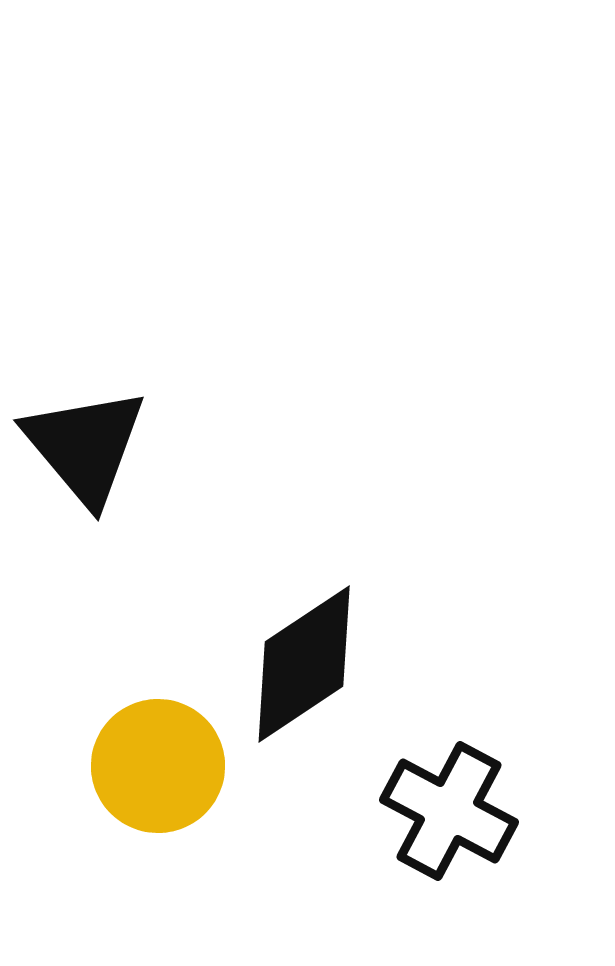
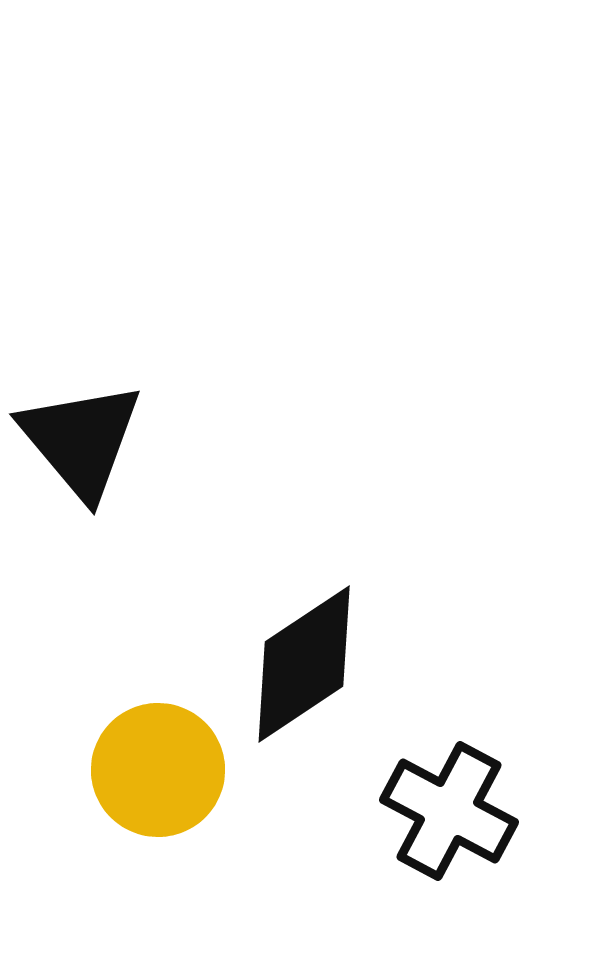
black triangle: moved 4 px left, 6 px up
yellow circle: moved 4 px down
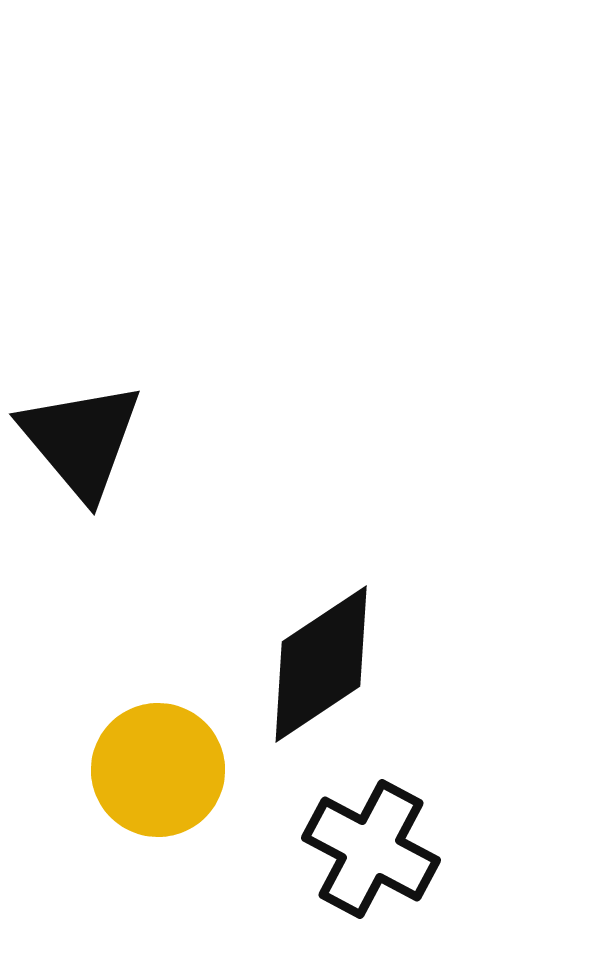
black diamond: moved 17 px right
black cross: moved 78 px left, 38 px down
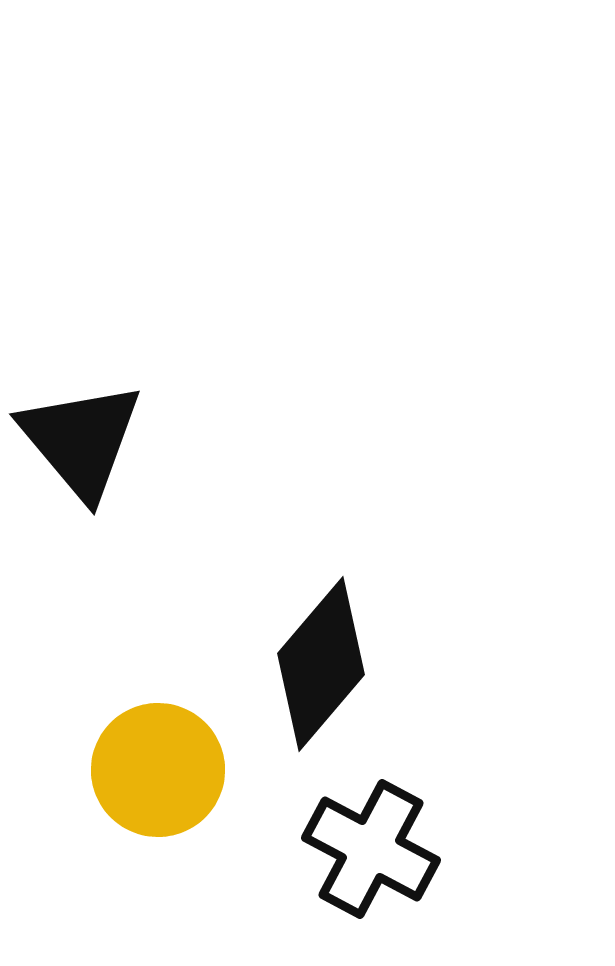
black diamond: rotated 16 degrees counterclockwise
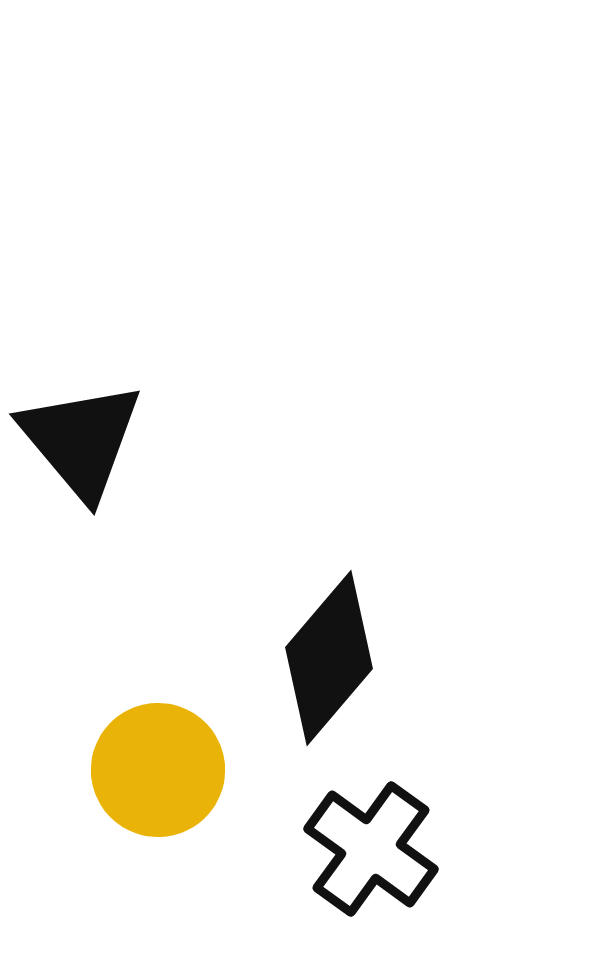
black diamond: moved 8 px right, 6 px up
black cross: rotated 8 degrees clockwise
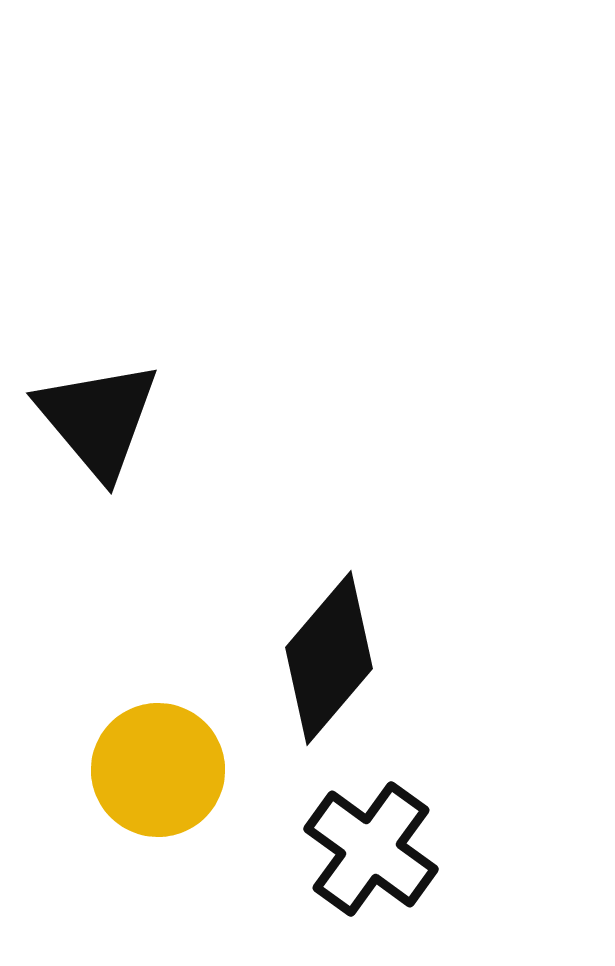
black triangle: moved 17 px right, 21 px up
